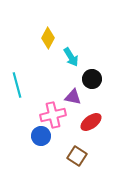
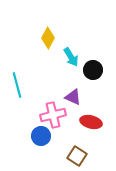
black circle: moved 1 px right, 9 px up
purple triangle: rotated 12 degrees clockwise
red ellipse: rotated 50 degrees clockwise
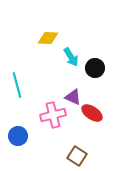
yellow diamond: rotated 65 degrees clockwise
black circle: moved 2 px right, 2 px up
red ellipse: moved 1 px right, 9 px up; rotated 20 degrees clockwise
blue circle: moved 23 px left
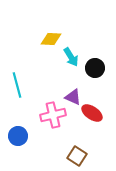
yellow diamond: moved 3 px right, 1 px down
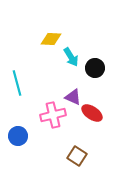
cyan line: moved 2 px up
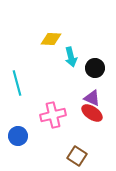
cyan arrow: rotated 18 degrees clockwise
purple triangle: moved 19 px right, 1 px down
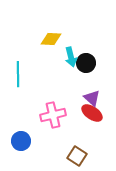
black circle: moved 9 px left, 5 px up
cyan line: moved 1 px right, 9 px up; rotated 15 degrees clockwise
purple triangle: rotated 18 degrees clockwise
blue circle: moved 3 px right, 5 px down
